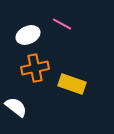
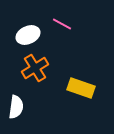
orange cross: rotated 20 degrees counterclockwise
yellow rectangle: moved 9 px right, 4 px down
white semicircle: rotated 60 degrees clockwise
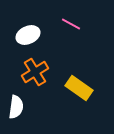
pink line: moved 9 px right
orange cross: moved 4 px down
yellow rectangle: moved 2 px left; rotated 16 degrees clockwise
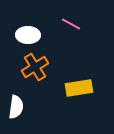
white ellipse: rotated 25 degrees clockwise
orange cross: moved 5 px up
yellow rectangle: rotated 44 degrees counterclockwise
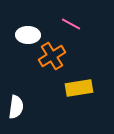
orange cross: moved 17 px right, 11 px up
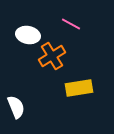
white ellipse: rotated 10 degrees clockwise
white semicircle: rotated 30 degrees counterclockwise
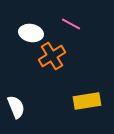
white ellipse: moved 3 px right, 2 px up
yellow rectangle: moved 8 px right, 13 px down
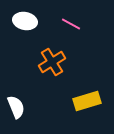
white ellipse: moved 6 px left, 12 px up
orange cross: moved 6 px down
yellow rectangle: rotated 8 degrees counterclockwise
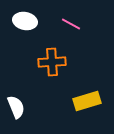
orange cross: rotated 28 degrees clockwise
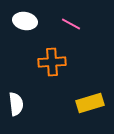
yellow rectangle: moved 3 px right, 2 px down
white semicircle: moved 3 px up; rotated 15 degrees clockwise
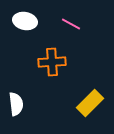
yellow rectangle: rotated 28 degrees counterclockwise
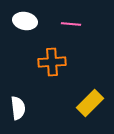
pink line: rotated 24 degrees counterclockwise
white semicircle: moved 2 px right, 4 px down
